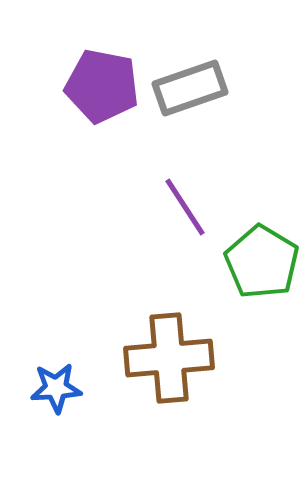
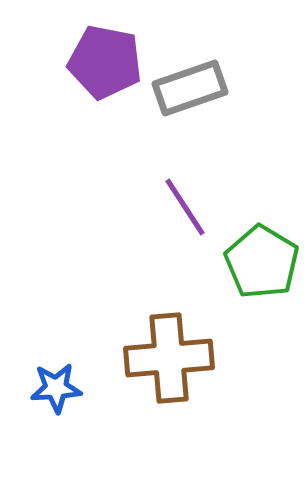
purple pentagon: moved 3 px right, 24 px up
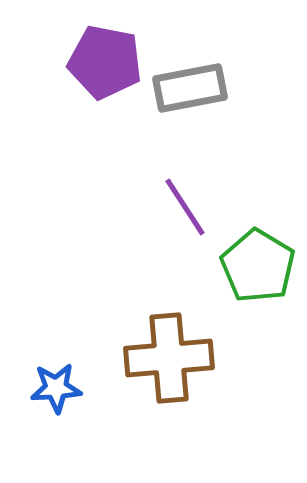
gray rectangle: rotated 8 degrees clockwise
green pentagon: moved 4 px left, 4 px down
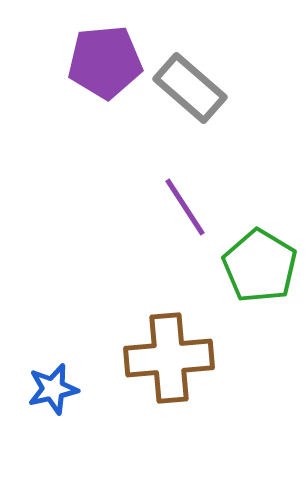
purple pentagon: rotated 16 degrees counterclockwise
gray rectangle: rotated 52 degrees clockwise
green pentagon: moved 2 px right
blue star: moved 3 px left, 1 px down; rotated 9 degrees counterclockwise
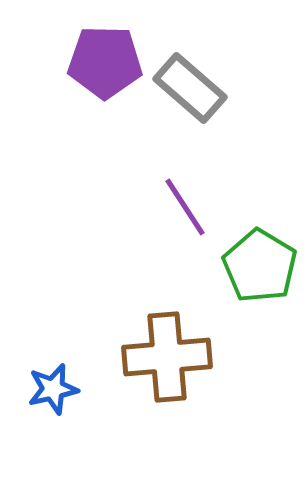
purple pentagon: rotated 6 degrees clockwise
brown cross: moved 2 px left, 1 px up
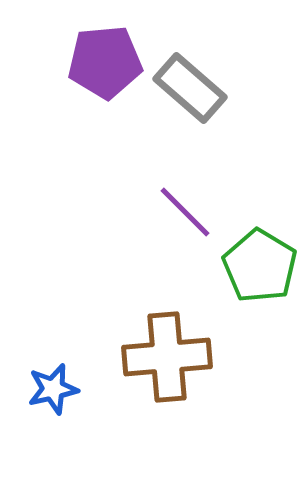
purple pentagon: rotated 6 degrees counterclockwise
purple line: moved 5 px down; rotated 12 degrees counterclockwise
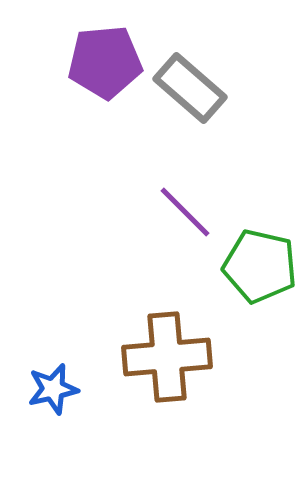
green pentagon: rotated 18 degrees counterclockwise
